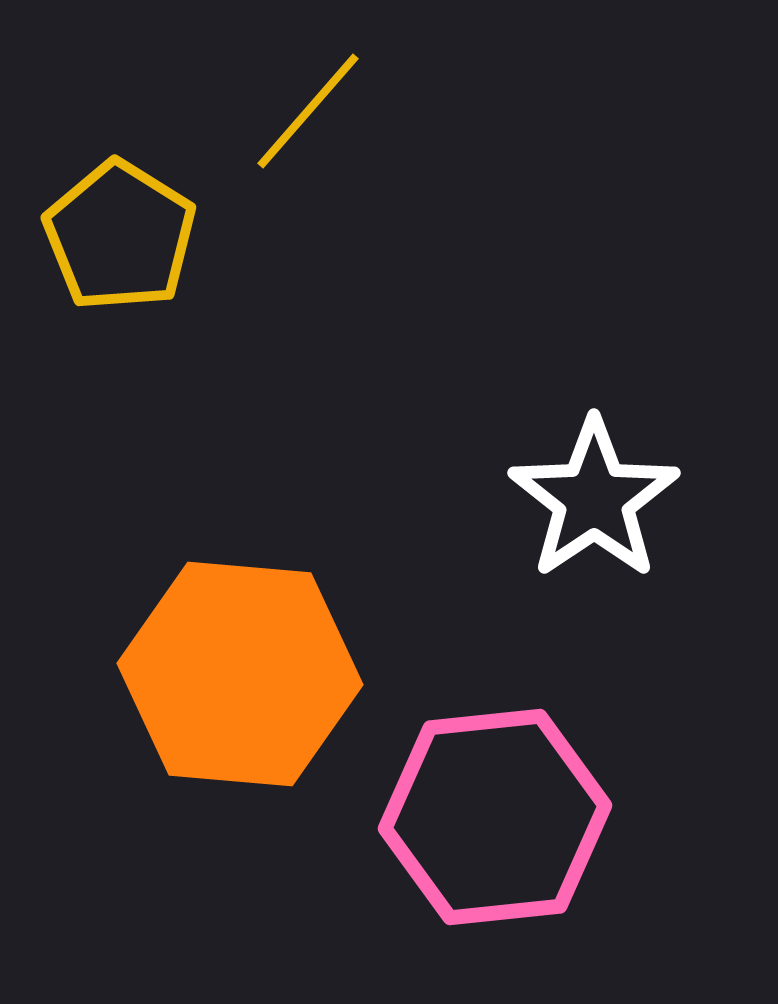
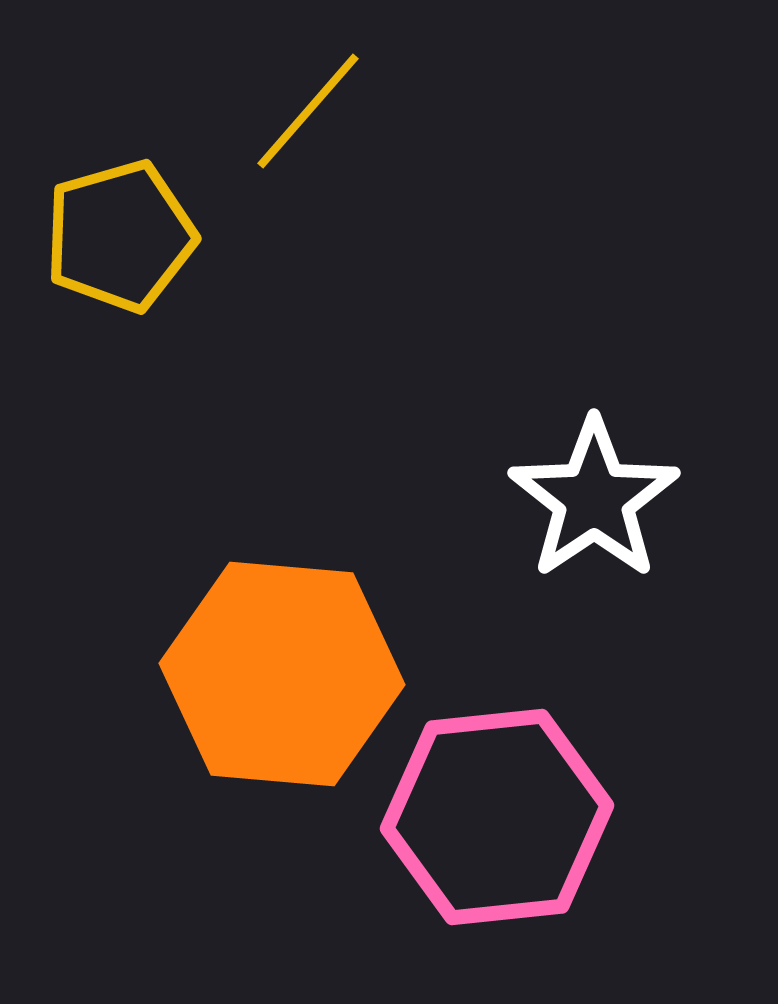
yellow pentagon: rotated 24 degrees clockwise
orange hexagon: moved 42 px right
pink hexagon: moved 2 px right
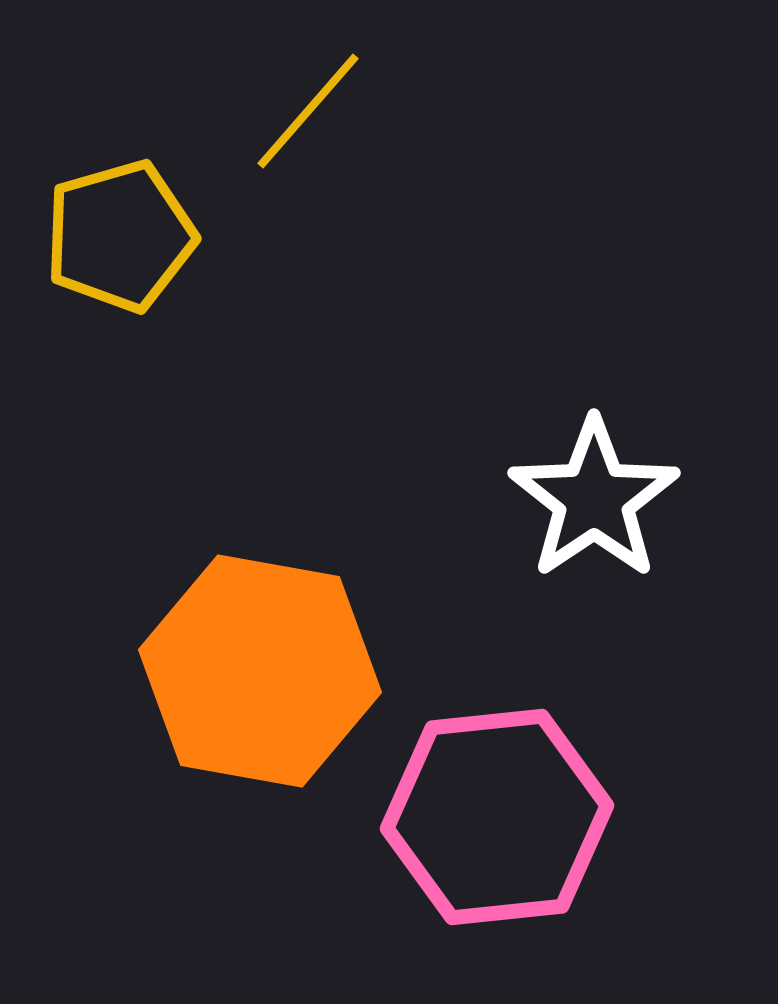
orange hexagon: moved 22 px left, 3 px up; rotated 5 degrees clockwise
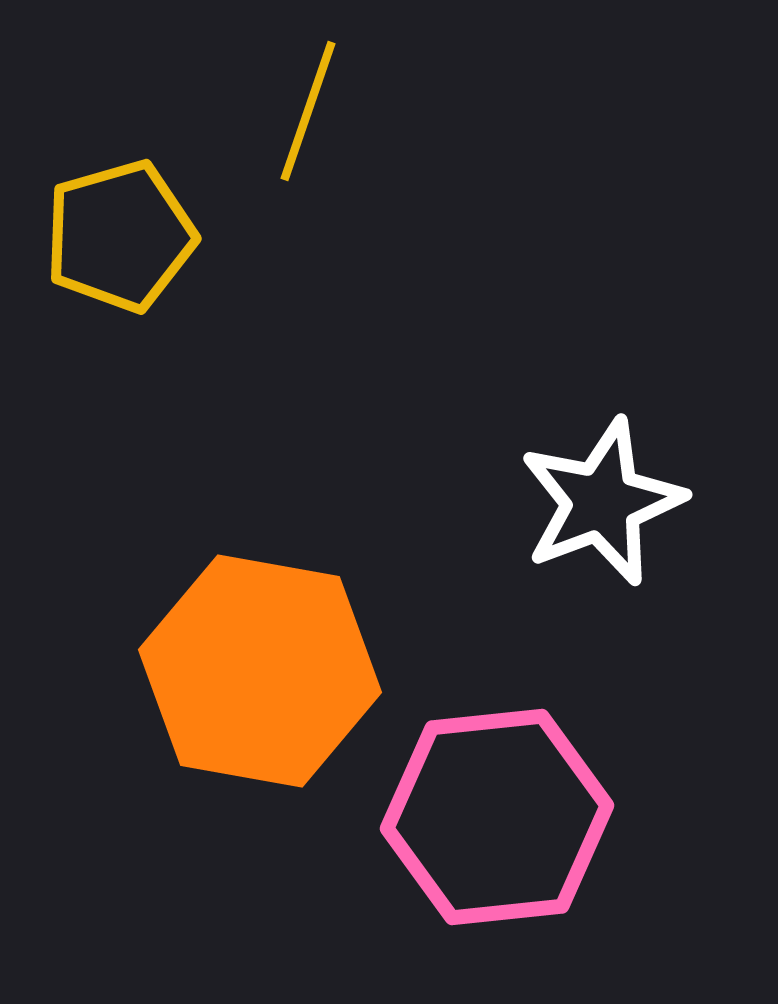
yellow line: rotated 22 degrees counterclockwise
white star: moved 8 px right, 3 px down; rotated 13 degrees clockwise
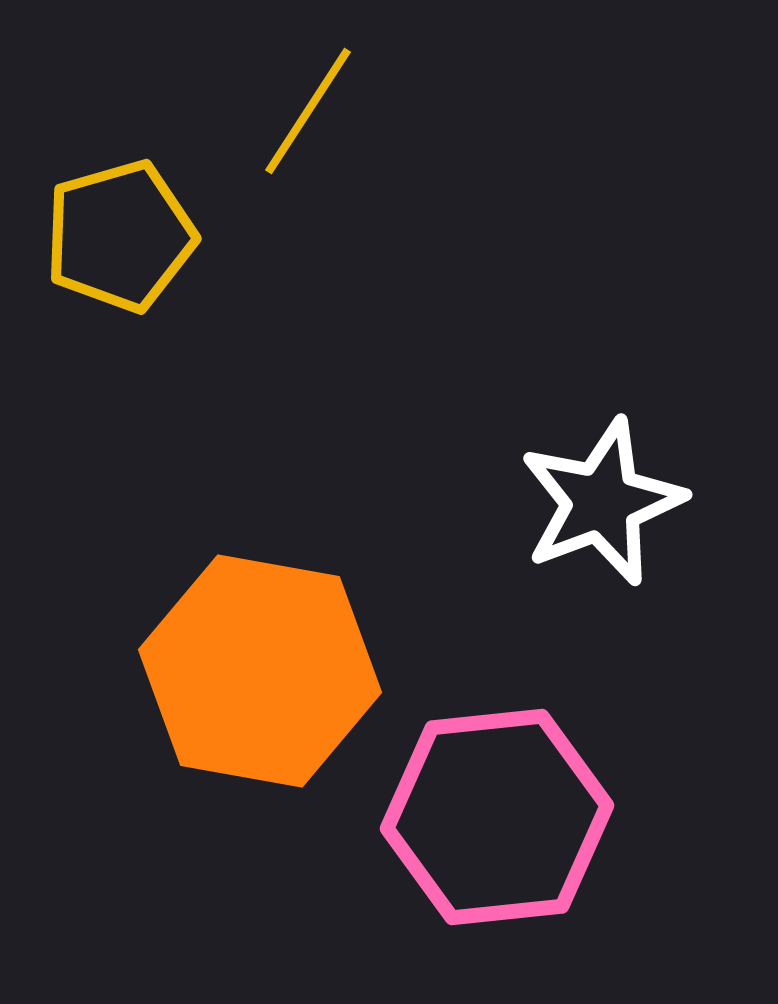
yellow line: rotated 14 degrees clockwise
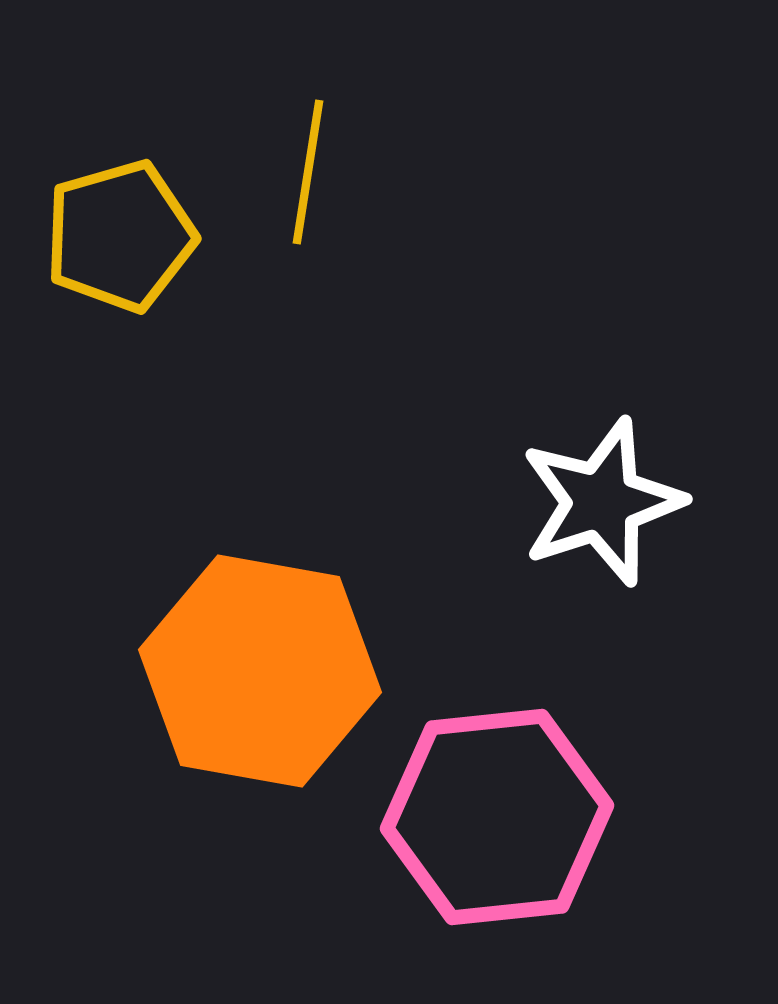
yellow line: moved 61 px down; rotated 24 degrees counterclockwise
white star: rotated 3 degrees clockwise
